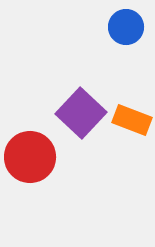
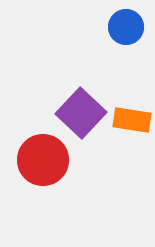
orange rectangle: rotated 12 degrees counterclockwise
red circle: moved 13 px right, 3 px down
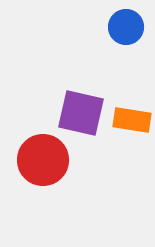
purple square: rotated 30 degrees counterclockwise
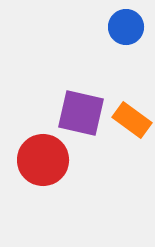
orange rectangle: rotated 27 degrees clockwise
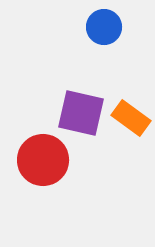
blue circle: moved 22 px left
orange rectangle: moved 1 px left, 2 px up
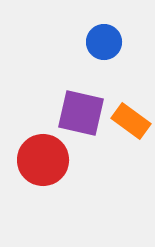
blue circle: moved 15 px down
orange rectangle: moved 3 px down
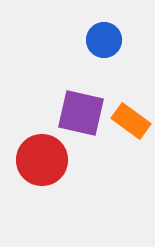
blue circle: moved 2 px up
red circle: moved 1 px left
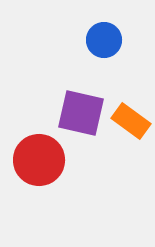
red circle: moved 3 px left
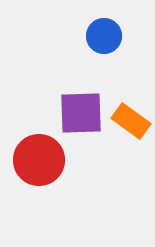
blue circle: moved 4 px up
purple square: rotated 15 degrees counterclockwise
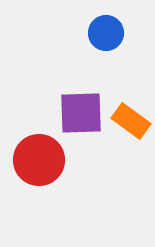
blue circle: moved 2 px right, 3 px up
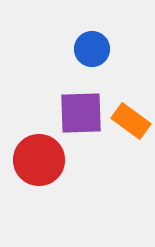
blue circle: moved 14 px left, 16 px down
